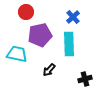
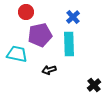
black arrow: rotated 32 degrees clockwise
black cross: moved 9 px right, 6 px down; rotated 24 degrees counterclockwise
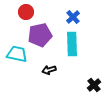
cyan rectangle: moved 3 px right
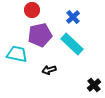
red circle: moved 6 px right, 2 px up
cyan rectangle: rotated 45 degrees counterclockwise
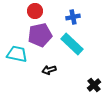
red circle: moved 3 px right, 1 px down
blue cross: rotated 32 degrees clockwise
